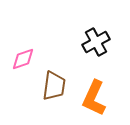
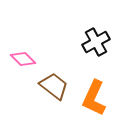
pink diamond: rotated 65 degrees clockwise
brown trapezoid: rotated 60 degrees counterclockwise
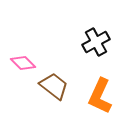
pink diamond: moved 4 px down
orange L-shape: moved 6 px right, 2 px up
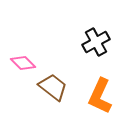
brown trapezoid: moved 1 px left, 1 px down
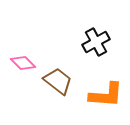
brown trapezoid: moved 5 px right, 6 px up
orange L-shape: moved 6 px right, 1 px up; rotated 111 degrees counterclockwise
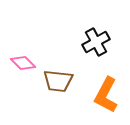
brown trapezoid: rotated 148 degrees clockwise
orange L-shape: rotated 114 degrees clockwise
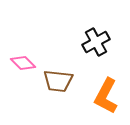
orange L-shape: moved 1 px down
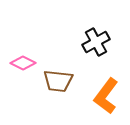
pink diamond: rotated 20 degrees counterclockwise
orange L-shape: rotated 9 degrees clockwise
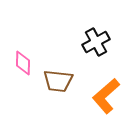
pink diamond: rotated 65 degrees clockwise
orange L-shape: rotated 12 degrees clockwise
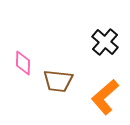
black cross: moved 9 px right; rotated 20 degrees counterclockwise
orange L-shape: moved 1 px left, 1 px down
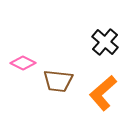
pink diamond: rotated 65 degrees counterclockwise
orange L-shape: moved 2 px left, 4 px up
